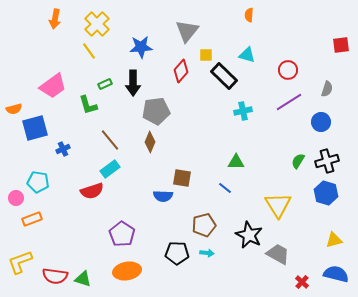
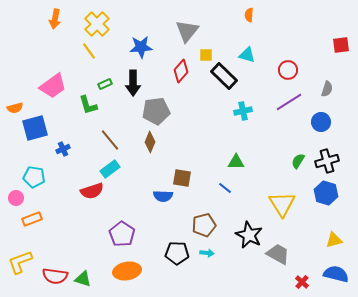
orange semicircle at (14, 109): moved 1 px right, 1 px up
cyan pentagon at (38, 182): moved 4 px left, 5 px up
yellow triangle at (278, 205): moved 4 px right, 1 px up
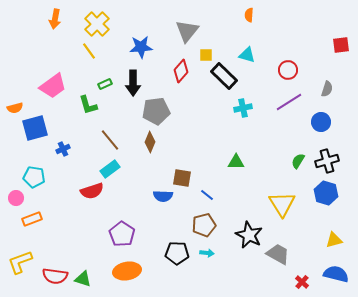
cyan cross at (243, 111): moved 3 px up
blue line at (225, 188): moved 18 px left, 7 px down
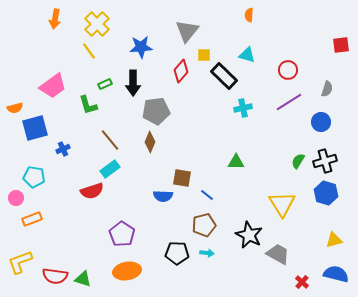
yellow square at (206, 55): moved 2 px left
black cross at (327, 161): moved 2 px left
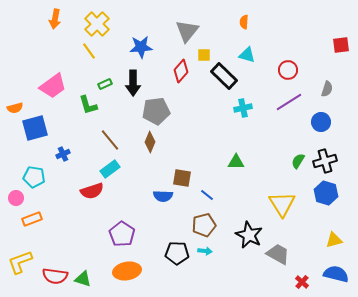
orange semicircle at (249, 15): moved 5 px left, 7 px down
blue cross at (63, 149): moved 5 px down
cyan arrow at (207, 253): moved 2 px left, 2 px up
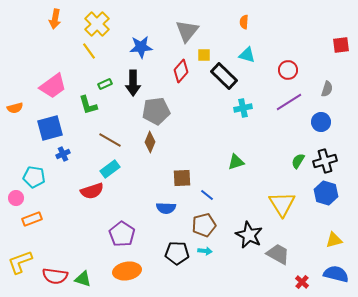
blue square at (35, 128): moved 15 px right
brown line at (110, 140): rotated 20 degrees counterclockwise
green triangle at (236, 162): rotated 18 degrees counterclockwise
brown square at (182, 178): rotated 12 degrees counterclockwise
blue semicircle at (163, 196): moved 3 px right, 12 px down
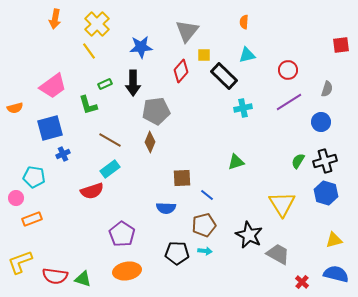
cyan triangle at (247, 55): rotated 30 degrees counterclockwise
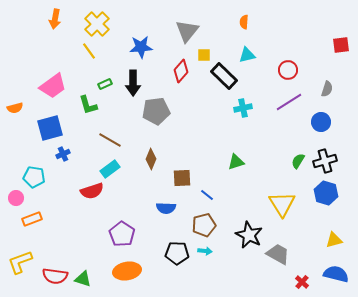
brown diamond at (150, 142): moved 1 px right, 17 px down
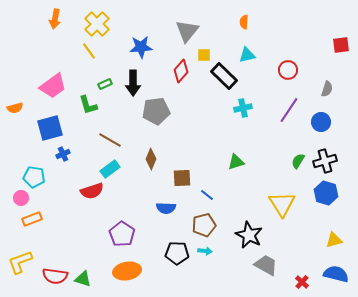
purple line at (289, 102): moved 8 px down; rotated 24 degrees counterclockwise
pink circle at (16, 198): moved 5 px right
gray trapezoid at (278, 254): moved 12 px left, 11 px down
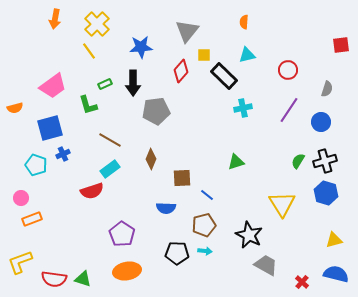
cyan pentagon at (34, 177): moved 2 px right, 12 px up; rotated 10 degrees clockwise
red semicircle at (55, 276): moved 1 px left, 3 px down
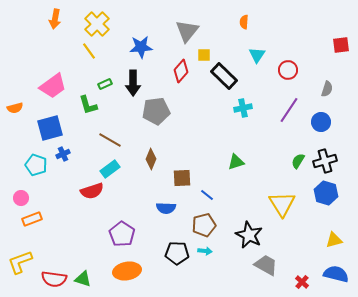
cyan triangle at (247, 55): moved 10 px right; rotated 42 degrees counterclockwise
